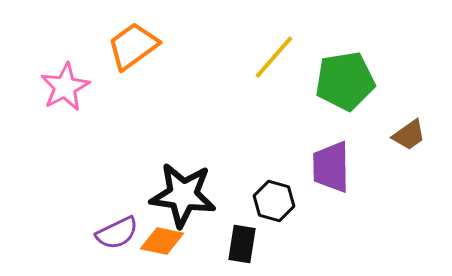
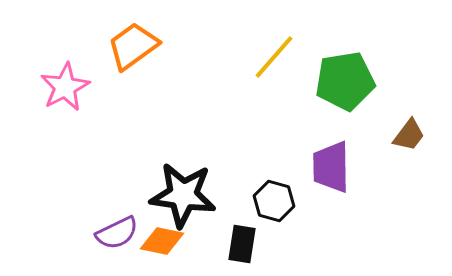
brown trapezoid: rotated 18 degrees counterclockwise
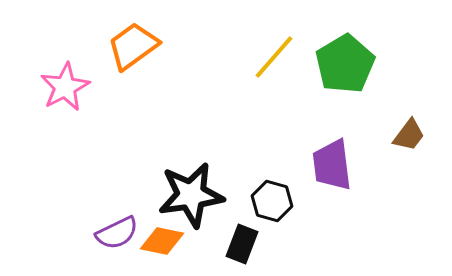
green pentagon: moved 17 px up; rotated 22 degrees counterclockwise
purple trapezoid: moved 1 px right, 2 px up; rotated 6 degrees counterclockwise
black star: moved 8 px right; rotated 16 degrees counterclockwise
black hexagon: moved 2 px left
black rectangle: rotated 12 degrees clockwise
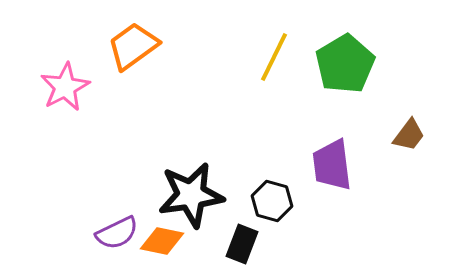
yellow line: rotated 15 degrees counterclockwise
